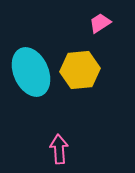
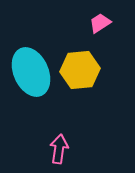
pink arrow: rotated 12 degrees clockwise
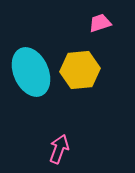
pink trapezoid: rotated 15 degrees clockwise
pink arrow: rotated 12 degrees clockwise
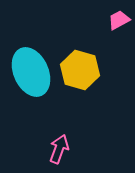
pink trapezoid: moved 19 px right, 3 px up; rotated 10 degrees counterclockwise
yellow hexagon: rotated 21 degrees clockwise
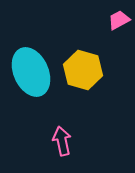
yellow hexagon: moved 3 px right
pink arrow: moved 3 px right, 8 px up; rotated 32 degrees counterclockwise
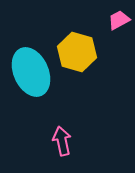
yellow hexagon: moved 6 px left, 18 px up
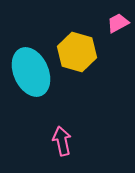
pink trapezoid: moved 1 px left, 3 px down
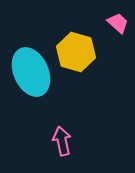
pink trapezoid: rotated 70 degrees clockwise
yellow hexagon: moved 1 px left
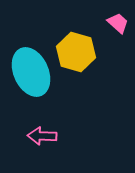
pink arrow: moved 20 px left, 5 px up; rotated 76 degrees counterclockwise
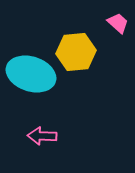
yellow hexagon: rotated 21 degrees counterclockwise
cyan ellipse: moved 2 px down; rotated 48 degrees counterclockwise
